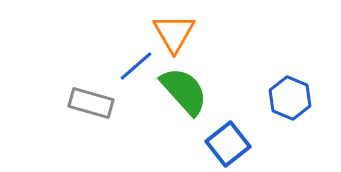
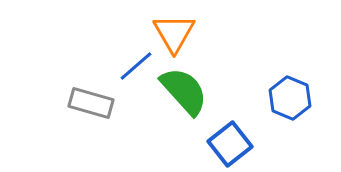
blue square: moved 2 px right
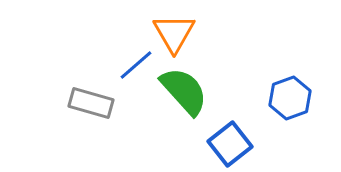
blue line: moved 1 px up
blue hexagon: rotated 18 degrees clockwise
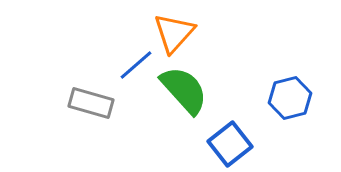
orange triangle: rotated 12 degrees clockwise
green semicircle: moved 1 px up
blue hexagon: rotated 6 degrees clockwise
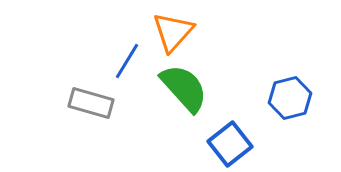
orange triangle: moved 1 px left, 1 px up
blue line: moved 9 px left, 4 px up; rotated 18 degrees counterclockwise
green semicircle: moved 2 px up
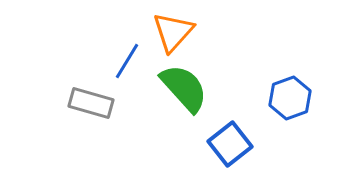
blue hexagon: rotated 6 degrees counterclockwise
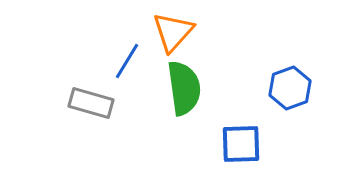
green semicircle: rotated 34 degrees clockwise
blue hexagon: moved 10 px up
blue square: moved 11 px right; rotated 36 degrees clockwise
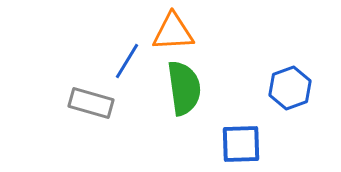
orange triangle: rotated 45 degrees clockwise
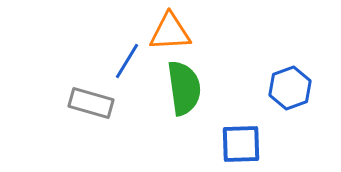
orange triangle: moved 3 px left
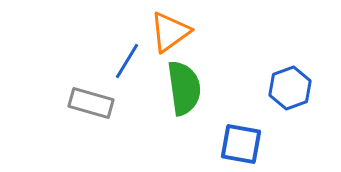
orange triangle: rotated 33 degrees counterclockwise
blue square: rotated 12 degrees clockwise
